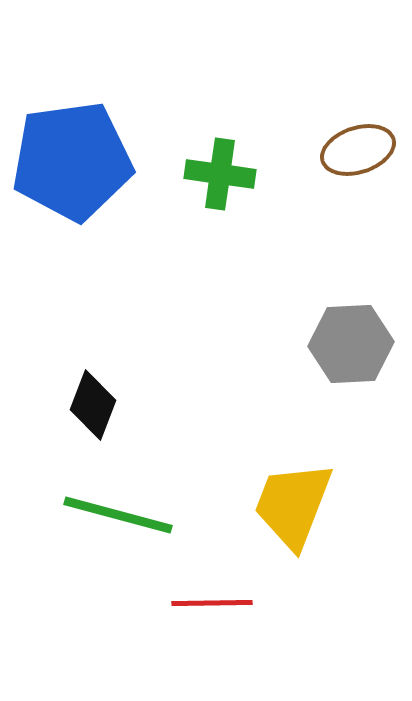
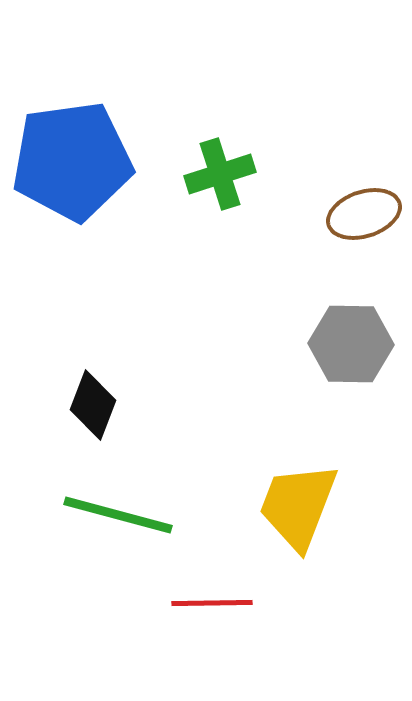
brown ellipse: moved 6 px right, 64 px down
green cross: rotated 26 degrees counterclockwise
gray hexagon: rotated 4 degrees clockwise
yellow trapezoid: moved 5 px right, 1 px down
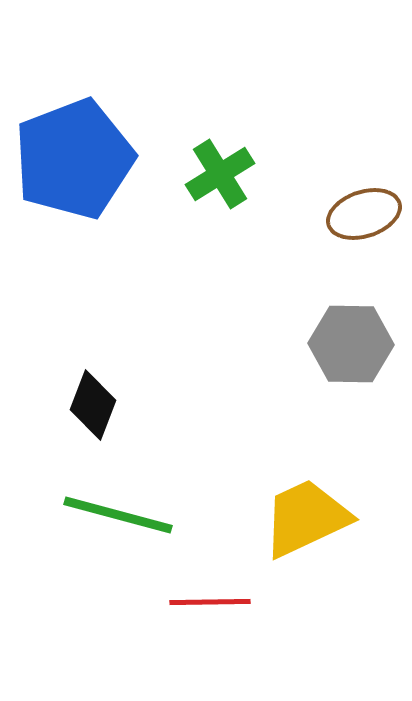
blue pentagon: moved 2 px right, 2 px up; rotated 13 degrees counterclockwise
green cross: rotated 14 degrees counterclockwise
yellow trapezoid: moved 8 px right, 12 px down; rotated 44 degrees clockwise
red line: moved 2 px left, 1 px up
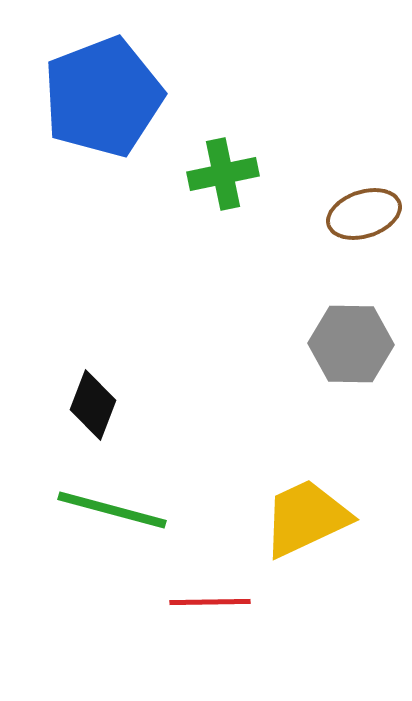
blue pentagon: moved 29 px right, 62 px up
green cross: moved 3 px right; rotated 20 degrees clockwise
green line: moved 6 px left, 5 px up
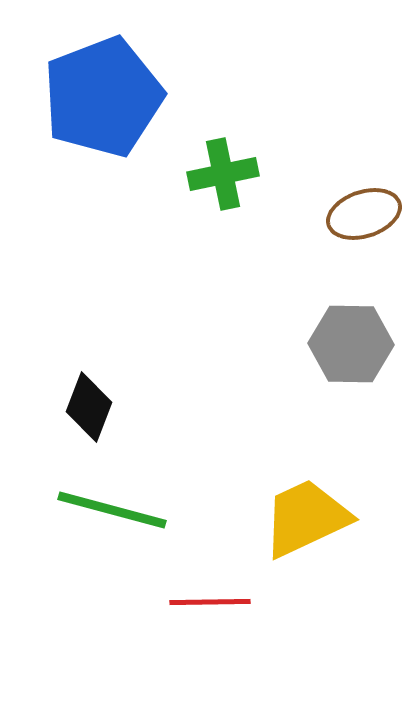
black diamond: moved 4 px left, 2 px down
